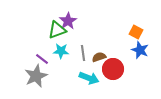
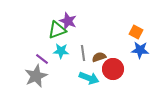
purple star: rotated 18 degrees counterclockwise
blue star: rotated 18 degrees counterclockwise
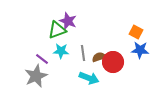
red circle: moved 7 px up
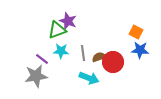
gray star: rotated 15 degrees clockwise
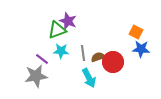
blue star: moved 1 px right, 1 px up
brown semicircle: moved 1 px left
cyan arrow: rotated 42 degrees clockwise
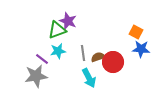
cyan star: moved 3 px left; rotated 14 degrees counterclockwise
